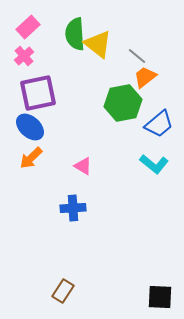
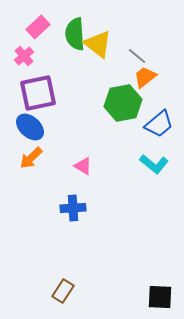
pink rectangle: moved 10 px right
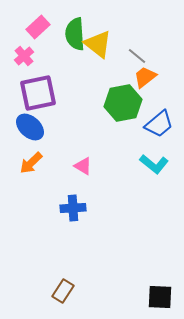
orange arrow: moved 5 px down
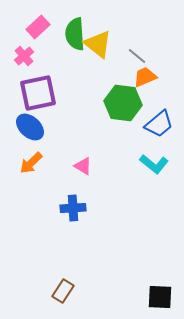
orange trapezoid: rotated 15 degrees clockwise
green hexagon: rotated 18 degrees clockwise
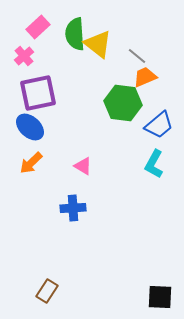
blue trapezoid: moved 1 px down
cyan L-shape: rotated 80 degrees clockwise
brown rectangle: moved 16 px left
